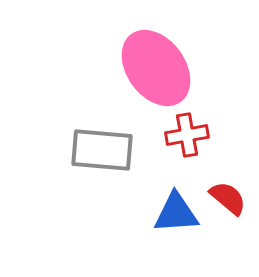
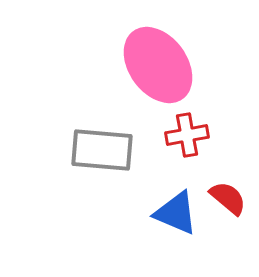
pink ellipse: moved 2 px right, 3 px up
blue triangle: rotated 27 degrees clockwise
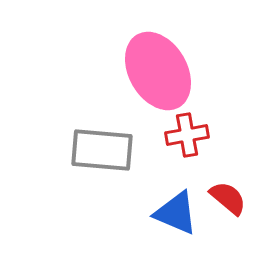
pink ellipse: moved 6 px down; rotated 6 degrees clockwise
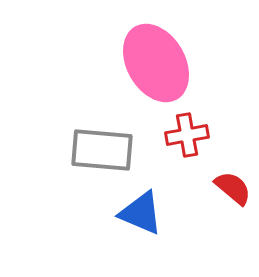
pink ellipse: moved 2 px left, 8 px up
red semicircle: moved 5 px right, 10 px up
blue triangle: moved 35 px left
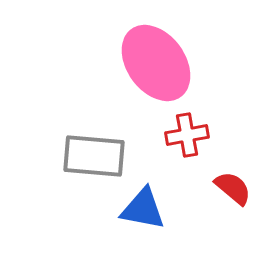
pink ellipse: rotated 6 degrees counterclockwise
gray rectangle: moved 8 px left, 6 px down
blue triangle: moved 2 px right, 4 px up; rotated 12 degrees counterclockwise
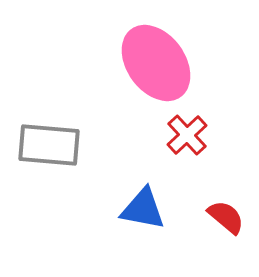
red cross: rotated 33 degrees counterclockwise
gray rectangle: moved 45 px left, 11 px up
red semicircle: moved 7 px left, 29 px down
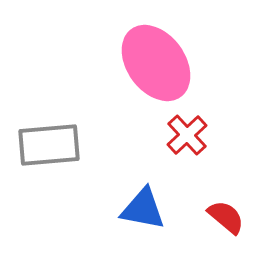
gray rectangle: rotated 10 degrees counterclockwise
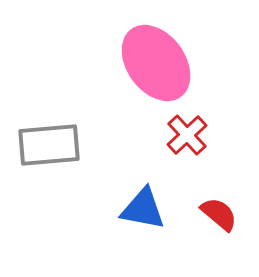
red semicircle: moved 7 px left, 3 px up
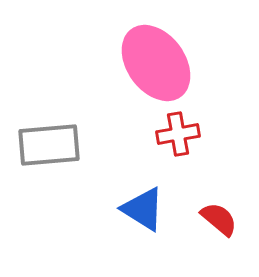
red cross: moved 9 px left, 1 px up; rotated 33 degrees clockwise
blue triangle: rotated 21 degrees clockwise
red semicircle: moved 5 px down
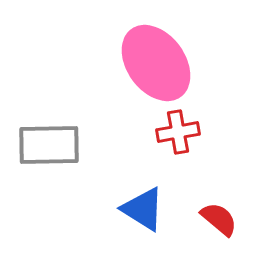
red cross: moved 2 px up
gray rectangle: rotated 4 degrees clockwise
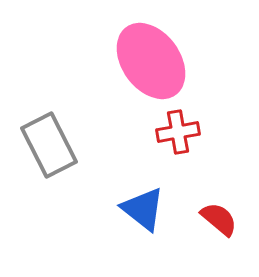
pink ellipse: moved 5 px left, 2 px up
gray rectangle: rotated 64 degrees clockwise
blue triangle: rotated 6 degrees clockwise
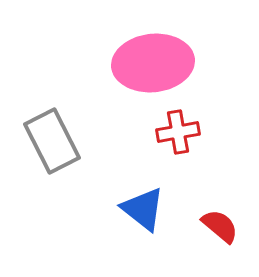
pink ellipse: moved 2 px right, 2 px down; rotated 60 degrees counterclockwise
gray rectangle: moved 3 px right, 4 px up
red semicircle: moved 1 px right, 7 px down
